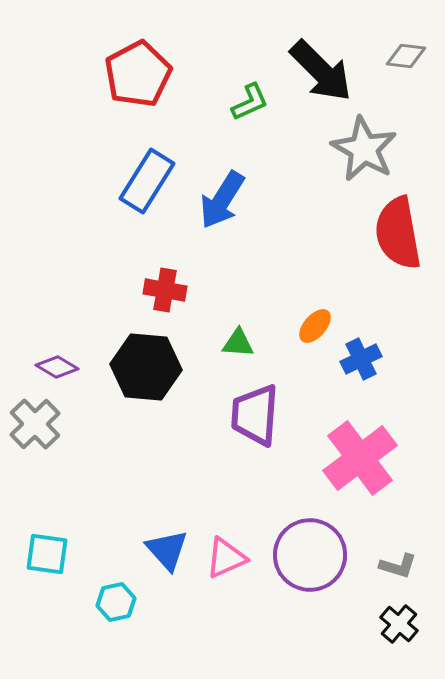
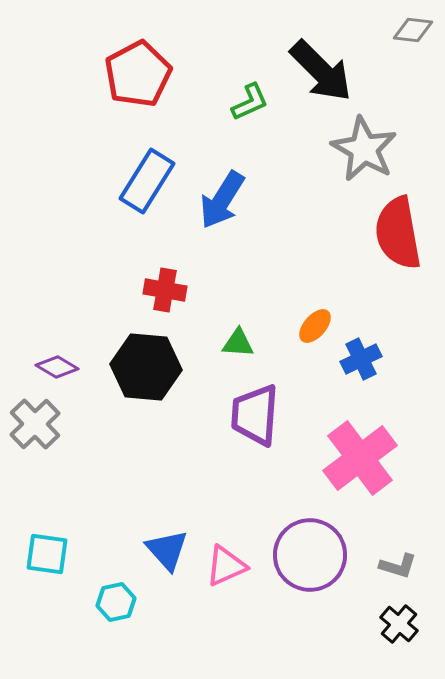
gray diamond: moved 7 px right, 26 px up
pink triangle: moved 8 px down
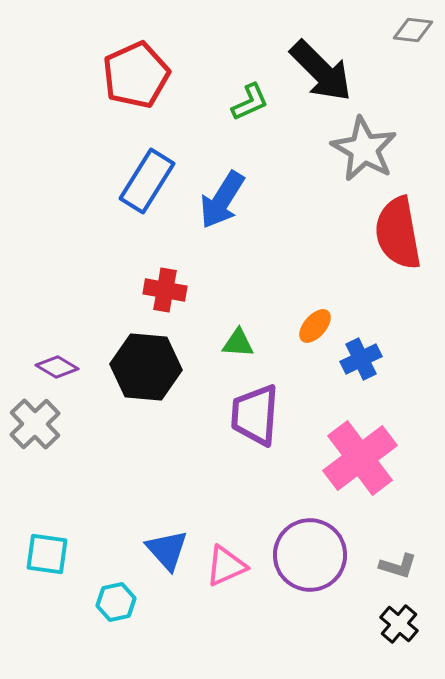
red pentagon: moved 2 px left, 1 px down; rotated 4 degrees clockwise
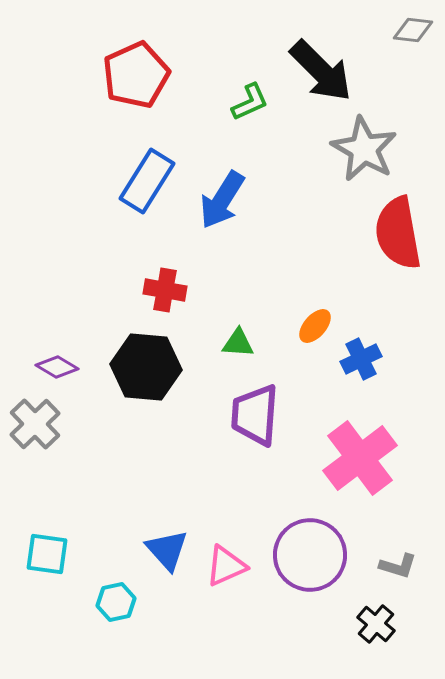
black cross: moved 23 px left
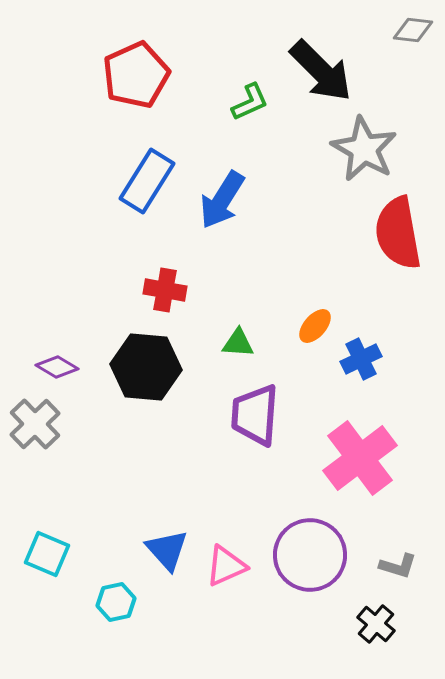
cyan square: rotated 15 degrees clockwise
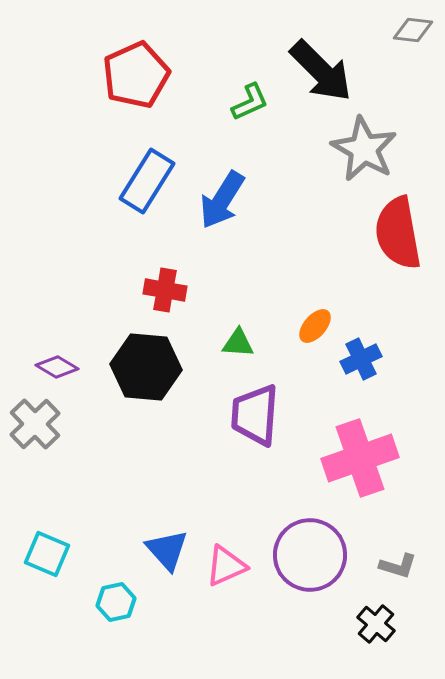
pink cross: rotated 18 degrees clockwise
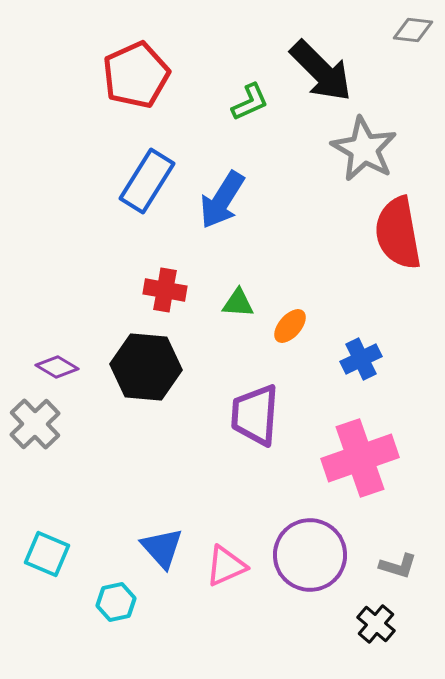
orange ellipse: moved 25 px left
green triangle: moved 40 px up
blue triangle: moved 5 px left, 2 px up
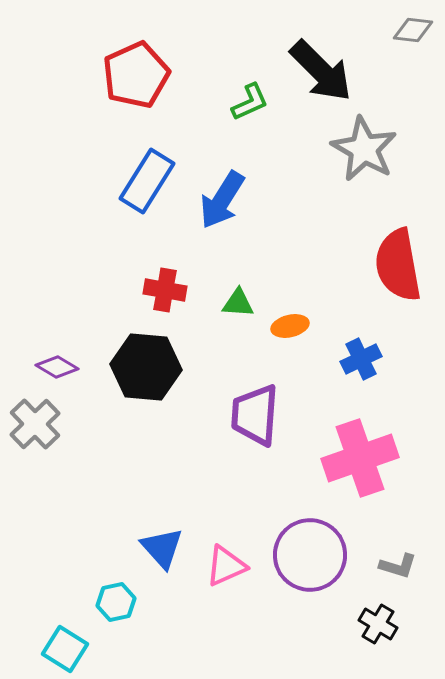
red semicircle: moved 32 px down
orange ellipse: rotated 36 degrees clockwise
cyan square: moved 18 px right, 95 px down; rotated 9 degrees clockwise
black cross: moved 2 px right; rotated 9 degrees counterclockwise
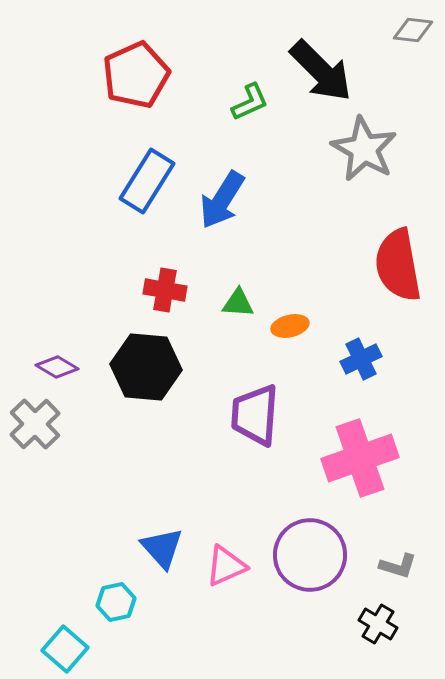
cyan square: rotated 9 degrees clockwise
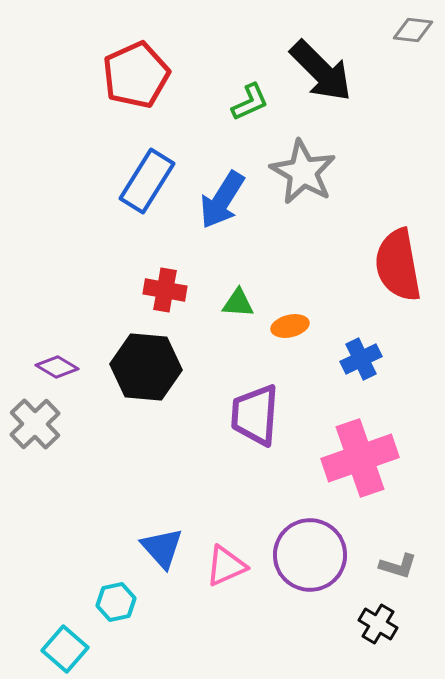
gray star: moved 61 px left, 23 px down
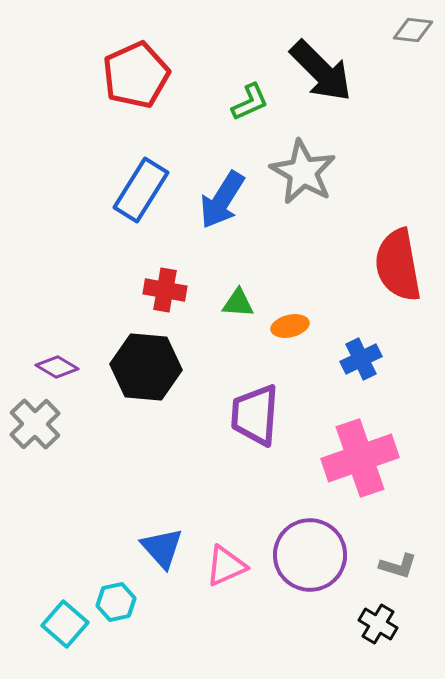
blue rectangle: moved 6 px left, 9 px down
cyan square: moved 25 px up
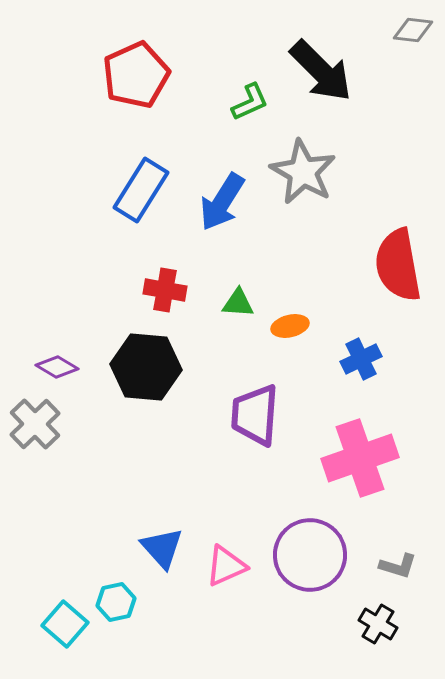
blue arrow: moved 2 px down
